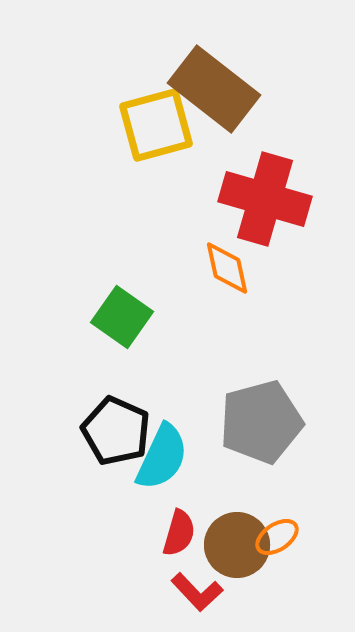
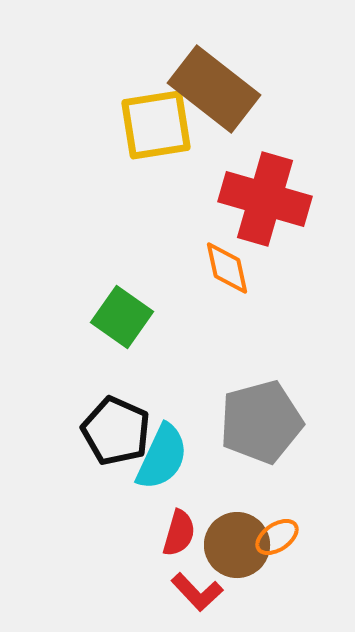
yellow square: rotated 6 degrees clockwise
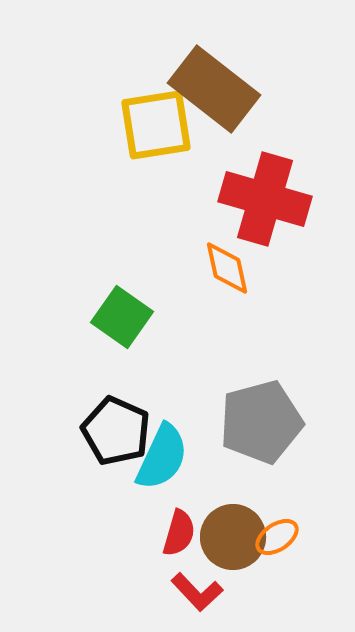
brown circle: moved 4 px left, 8 px up
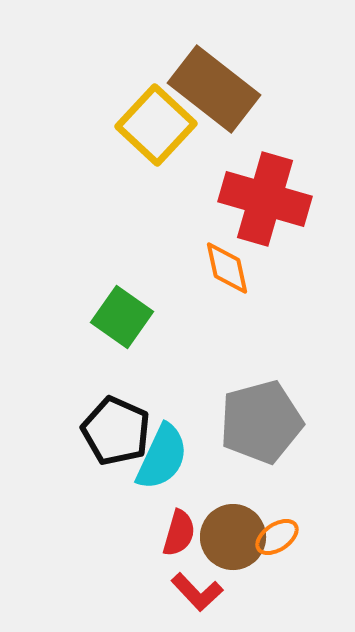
yellow square: rotated 38 degrees counterclockwise
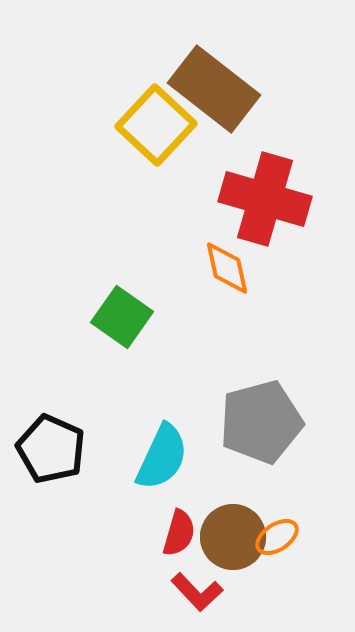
black pentagon: moved 65 px left, 18 px down
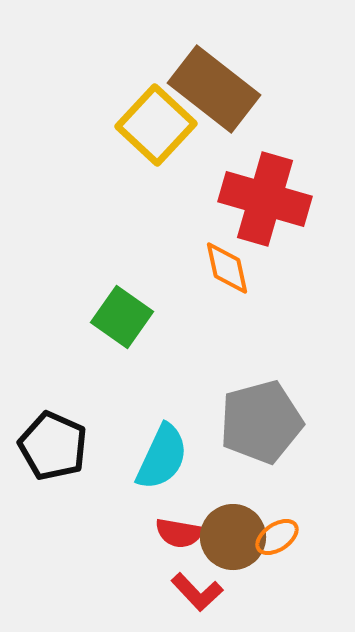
black pentagon: moved 2 px right, 3 px up
red semicircle: rotated 84 degrees clockwise
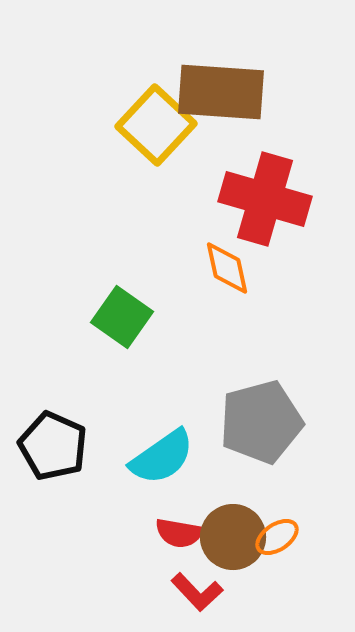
brown rectangle: moved 7 px right, 3 px down; rotated 34 degrees counterclockwise
cyan semicircle: rotated 30 degrees clockwise
